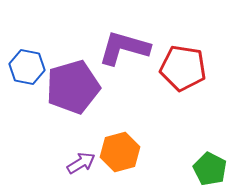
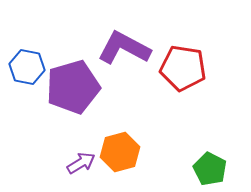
purple L-shape: rotated 12 degrees clockwise
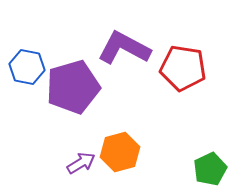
green pentagon: rotated 20 degrees clockwise
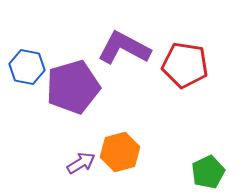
red pentagon: moved 2 px right, 3 px up
green pentagon: moved 2 px left, 3 px down
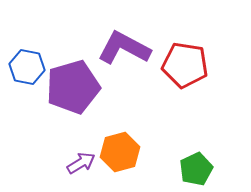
green pentagon: moved 12 px left, 3 px up
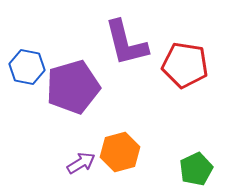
purple L-shape: moved 2 px right, 5 px up; rotated 132 degrees counterclockwise
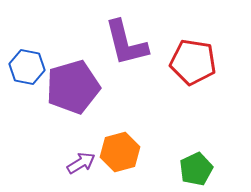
red pentagon: moved 8 px right, 3 px up
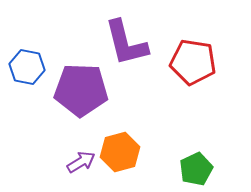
purple pentagon: moved 8 px right, 3 px down; rotated 18 degrees clockwise
purple arrow: moved 1 px up
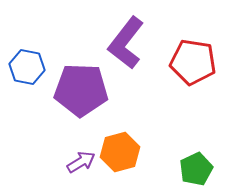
purple L-shape: rotated 52 degrees clockwise
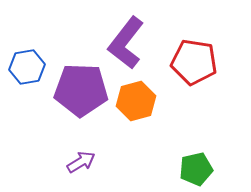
red pentagon: moved 1 px right
blue hexagon: rotated 20 degrees counterclockwise
orange hexagon: moved 16 px right, 51 px up
green pentagon: rotated 12 degrees clockwise
